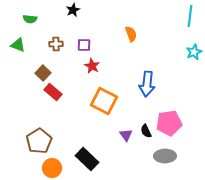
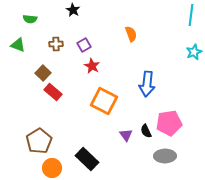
black star: rotated 16 degrees counterclockwise
cyan line: moved 1 px right, 1 px up
purple square: rotated 32 degrees counterclockwise
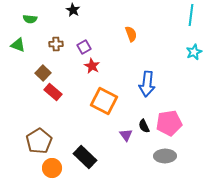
purple square: moved 2 px down
black semicircle: moved 2 px left, 5 px up
black rectangle: moved 2 px left, 2 px up
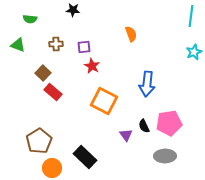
black star: rotated 24 degrees counterclockwise
cyan line: moved 1 px down
purple square: rotated 24 degrees clockwise
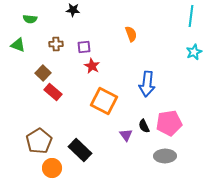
black rectangle: moved 5 px left, 7 px up
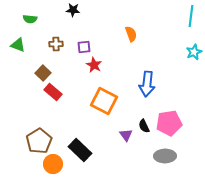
red star: moved 2 px right, 1 px up
orange circle: moved 1 px right, 4 px up
